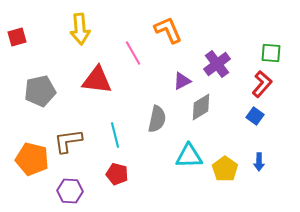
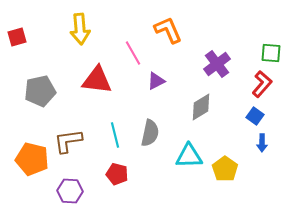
purple triangle: moved 26 px left
gray semicircle: moved 7 px left, 14 px down
blue arrow: moved 3 px right, 19 px up
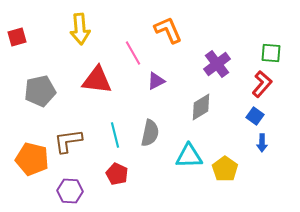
red pentagon: rotated 10 degrees clockwise
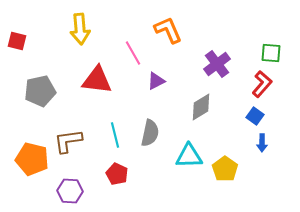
red square: moved 4 px down; rotated 30 degrees clockwise
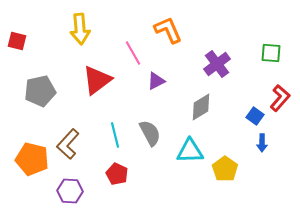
red triangle: rotated 44 degrees counterclockwise
red L-shape: moved 18 px right, 14 px down
gray semicircle: rotated 40 degrees counterclockwise
brown L-shape: moved 3 px down; rotated 40 degrees counterclockwise
cyan triangle: moved 1 px right, 5 px up
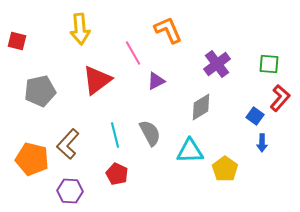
green square: moved 2 px left, 11 px down
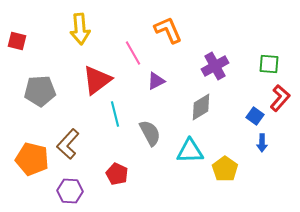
purple cross: moved 2 px left, 2 px down; rotated 8 degrees clockwise
gray pentagon: rotated 8 degrees clockwise
cyan line: moved 21 px up
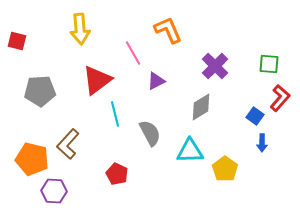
purple cross: rotated 16 degrees counterclockwise
purple hexagon: moved 16 px left
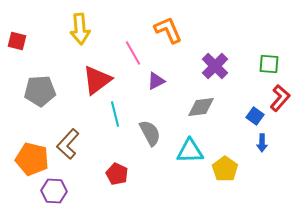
gray diamond: rotated 24 degrees clockwise
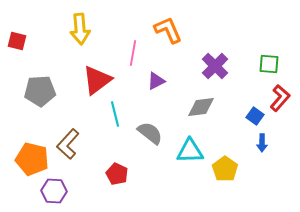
pink line: rotated 40 degrees clockwise
gray semicircle: rotated 24 degrees counterclockwise
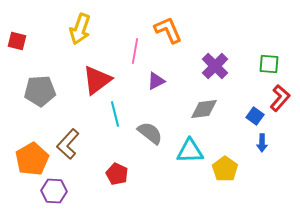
yellow arrow: rotated 24 degrees clockwise
pink line: moved 2 px right, 2 px up
gray diamond: moved 3 px right, 2 px down
orange pentagon: rotated 28 degrees clockwise
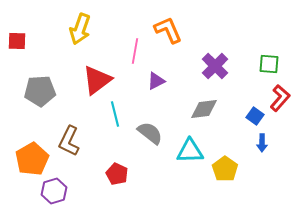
red square: rotated 12 degrees counterclockwise
brown L-shape: moved 1 px right, 3 px up; rotated 16 degrees counterclockwise
purple hexagon: rotated 20 degrees counterclockwise
